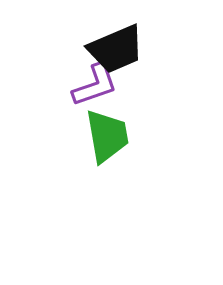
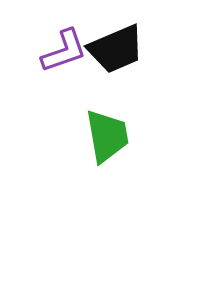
purple L-shape: moved 31 px left, 34 px up
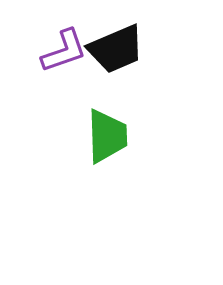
green trapezoid: rotated 8 degrees clockwise
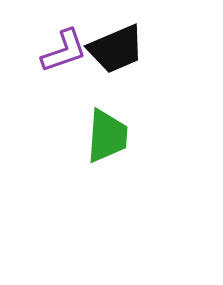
green trapezoid: rotated 6 degrees clockwise
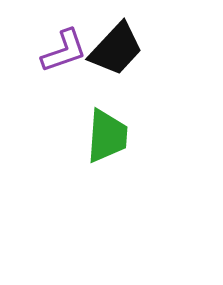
black trapezoid: rotated 24 degrees counterclockwise
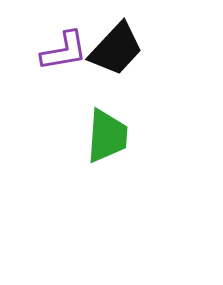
purple L-shape: rotated 9 degrees clockwise
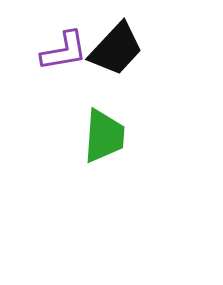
green trapezoid: moved 3 px left
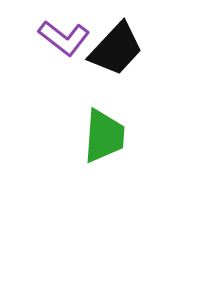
purple L-shape: moved 13 px up; rotated 48 degrees clockwise
